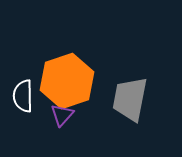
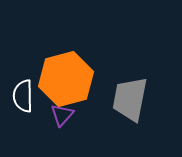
orange hexagon: moved 1 px left, 2 px up; rotated 4 degrees clockwise
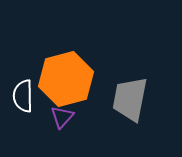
purple triangle: moved 2 px down
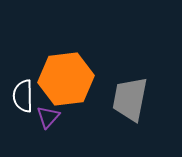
orange hexagon: rotated 8 degrees clockwise
purple triangle: moved 14 px left
